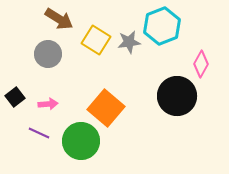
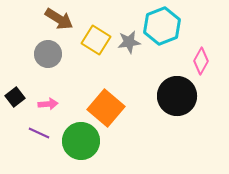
pink diamond: moved 3 px up
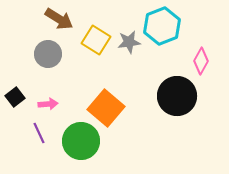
purple line: rotated 40 degrees clockwise
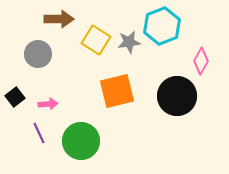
brown arrow: rotated 32 degrees counterclockwise
gray circle: moved 10 px left
orange square: moved 11 px right, 17 px up; rotated 36 degrees clockwise
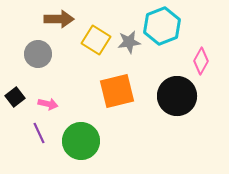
pink arrow: rotated 18 degrees clockwise
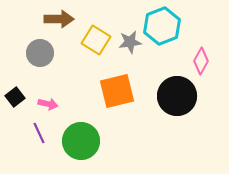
gray star: moved 1 px right
gray circle: moved 2 px right, 1 px up
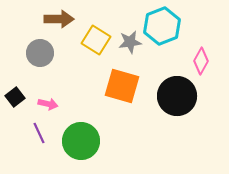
orange square: moved 5 px right, 5 px up; rotated 30 degrees clockwise
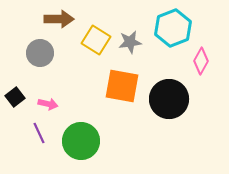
cyan hexagon: moved 11 px right, 2 px down
orange square: rotated 6 degrees counterclockwise
black circle: moved 8 px left, 3 px down
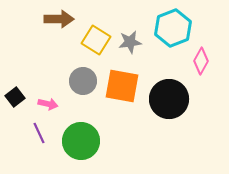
gray circle: moved 43 px right, 28 px down
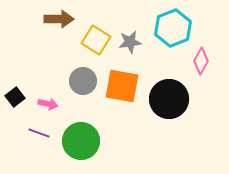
purple line: rotated 45 degrees counterclockwise
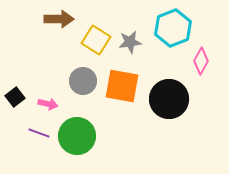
green circle: moved 4 px left, 5 px up
